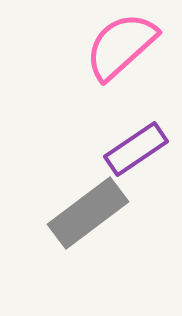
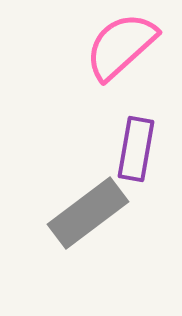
purple rectangle: rotated 46 degrees counterclockwise
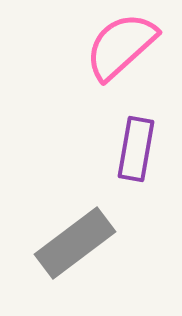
gray rectangle: moved 13 px left, 30 px down
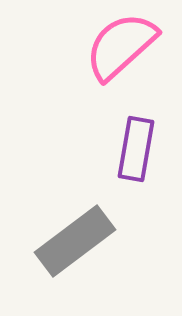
gray rectangle: moved 2 px up
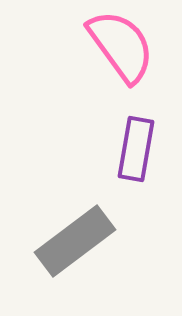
pink semicircle: rotated 96 degrees clockwise
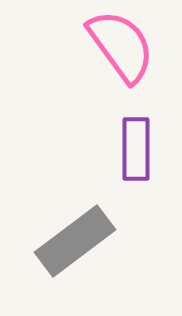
purple rectangle: rotated 10 degrees counterclockwise
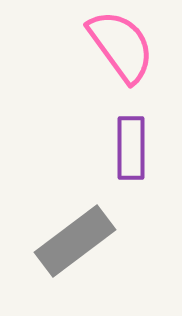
purple rectangle: moved 5 px left, 1 px up
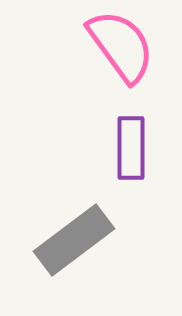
gray rectangle: moved 1 px left, 1 px up
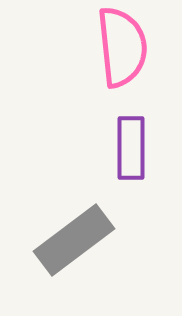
pink semicircle: moved 1 px right, 1 px down; rotated 30 degrees clockwise
